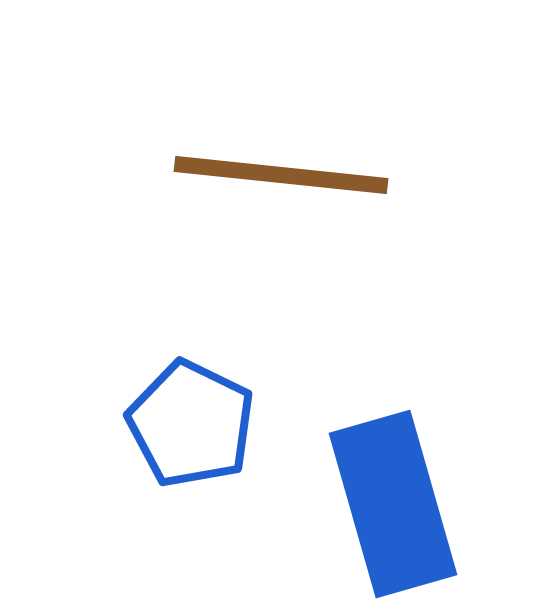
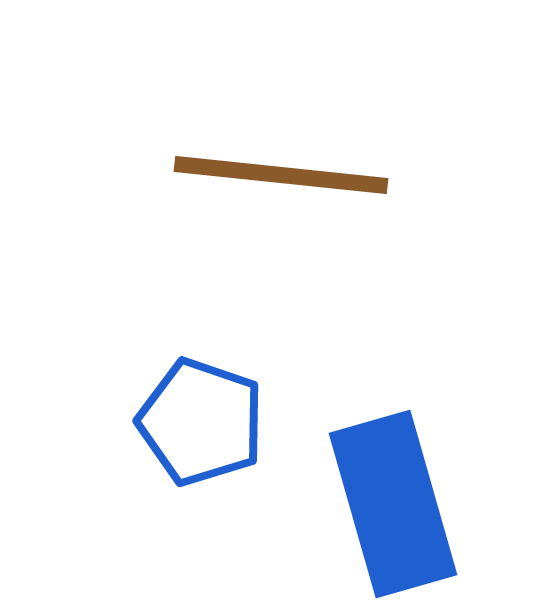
blue pentagon: moved 10 px right, 2 px up; rotated 7 degrees counterclockwise
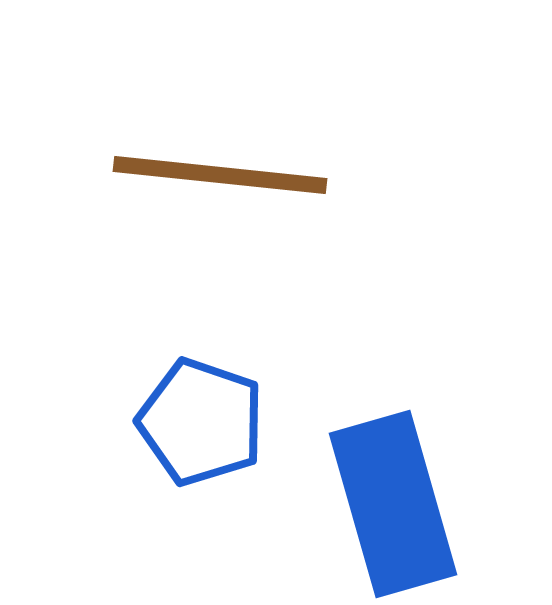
brown line: moved 61 px left
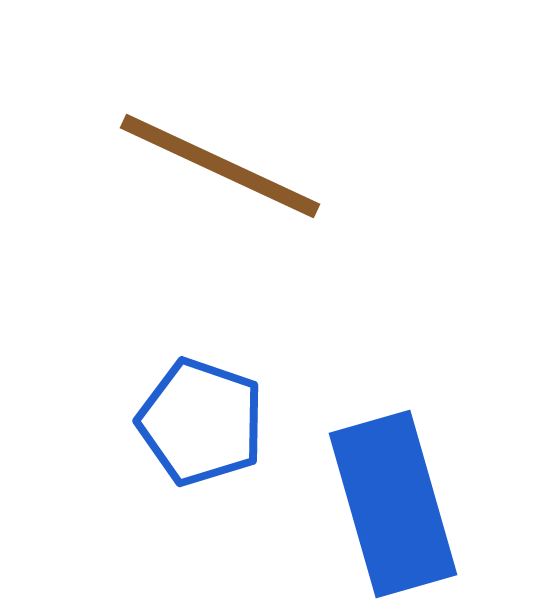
brown line: moved 9 px up; rotated 19 degrees clockwise
